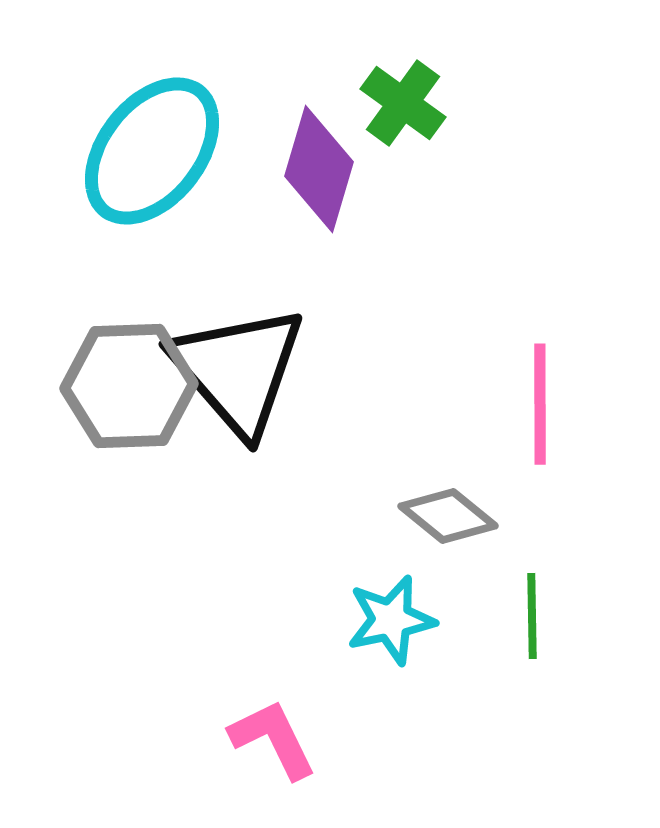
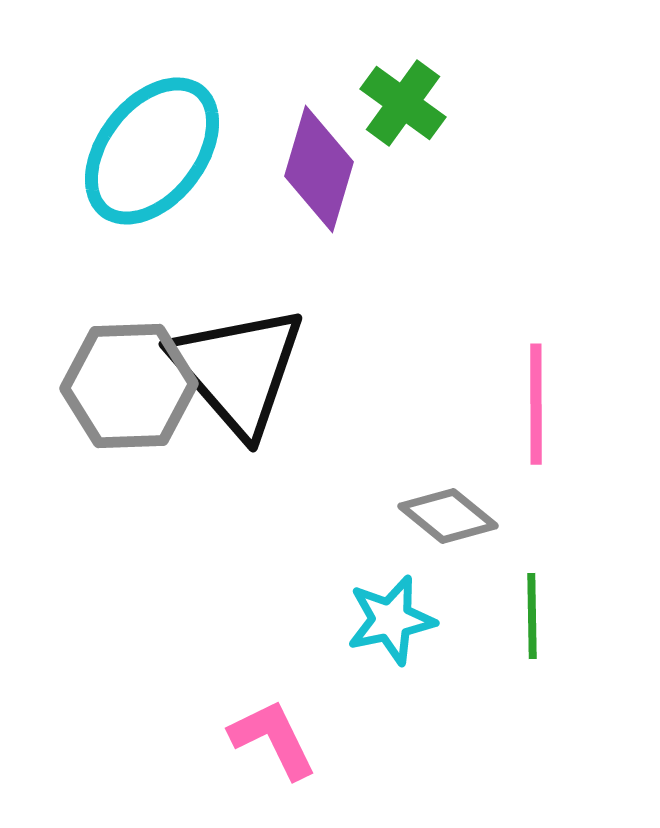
pink line: moved 4 px left
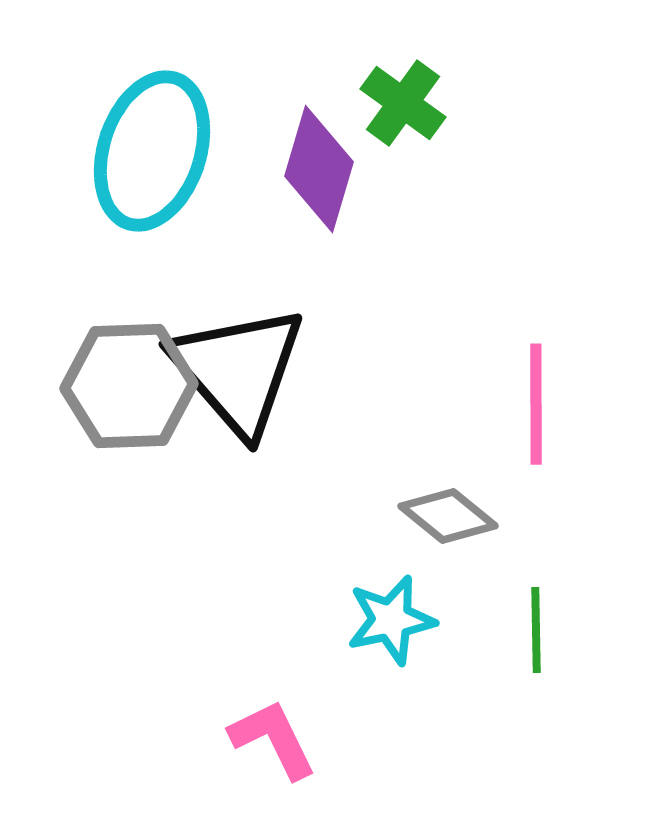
cyan ellipse: rotated 20 degrees counterclockwise
green line: moved 4 px right, 14 px down
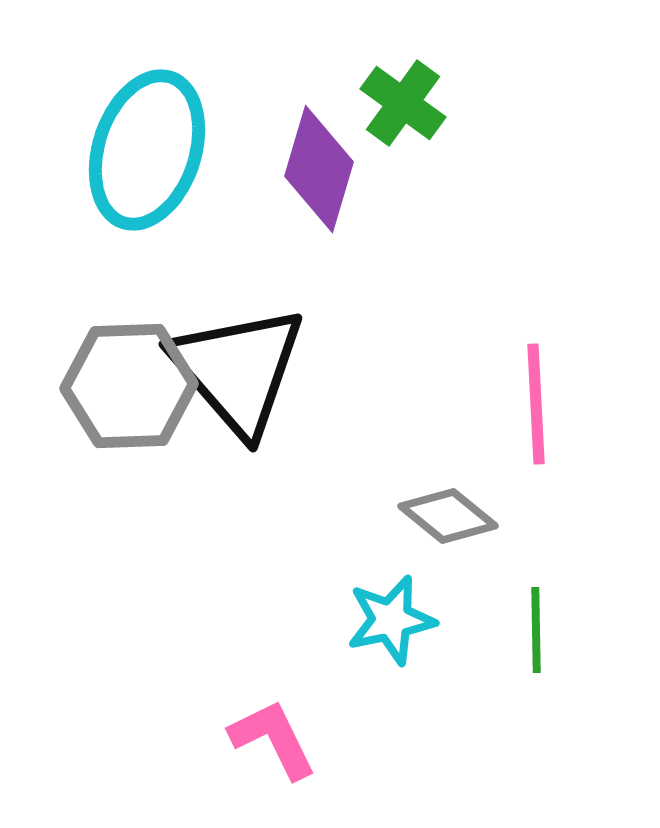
cyan ellipse: moved 5 px left, 1 px up
pink line: rotated 3 degrees counterclockwise
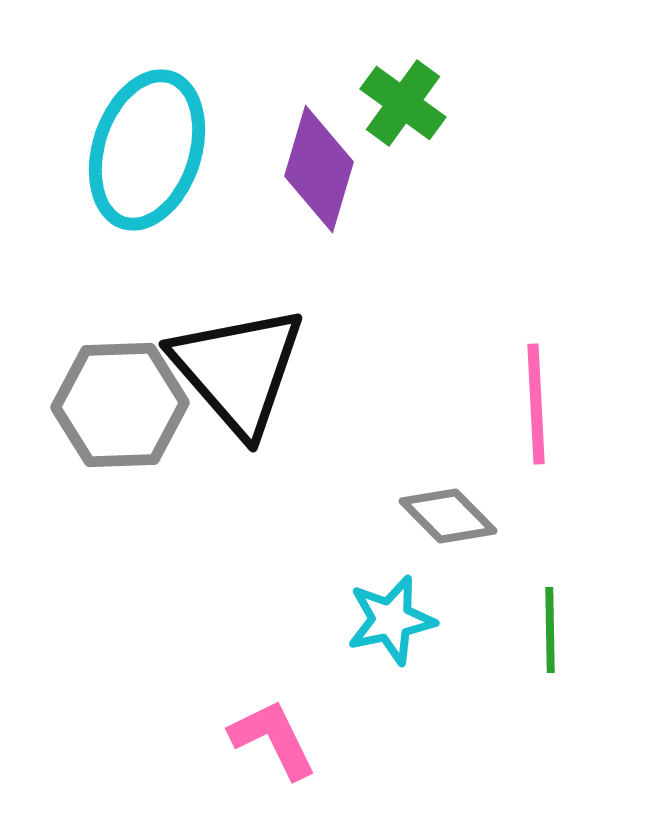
gray hexagon: moved 9 px left, 19 px down
gray diamond: rotated 6 degrees clockwise
green line: moved 14 px right
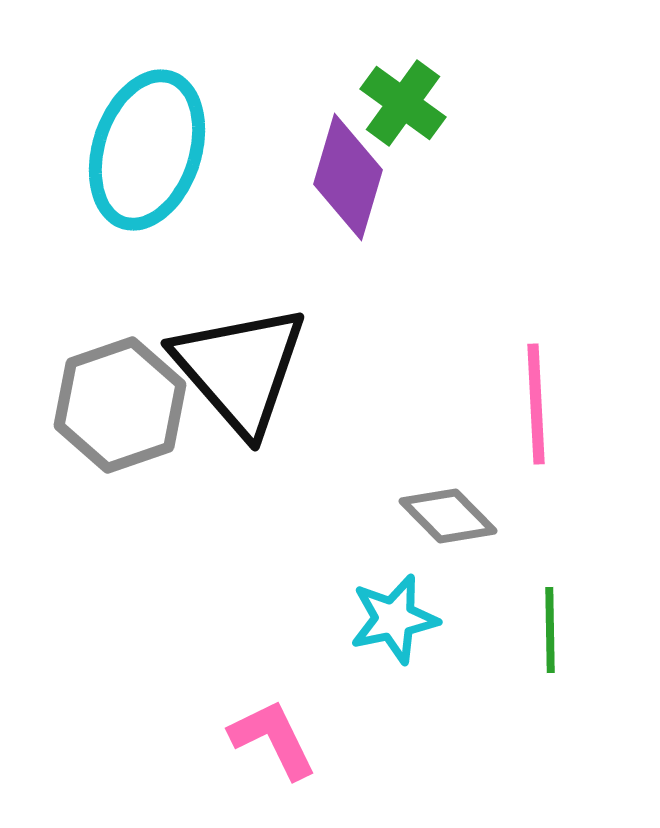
purple diamond: moved 29 px right, 8 px down
black triangle: moved 2 px right, 1 px up
gray hexagon: rotated 17 degrees counterclockwise
cyan star: moved 3 px right, 1 px up
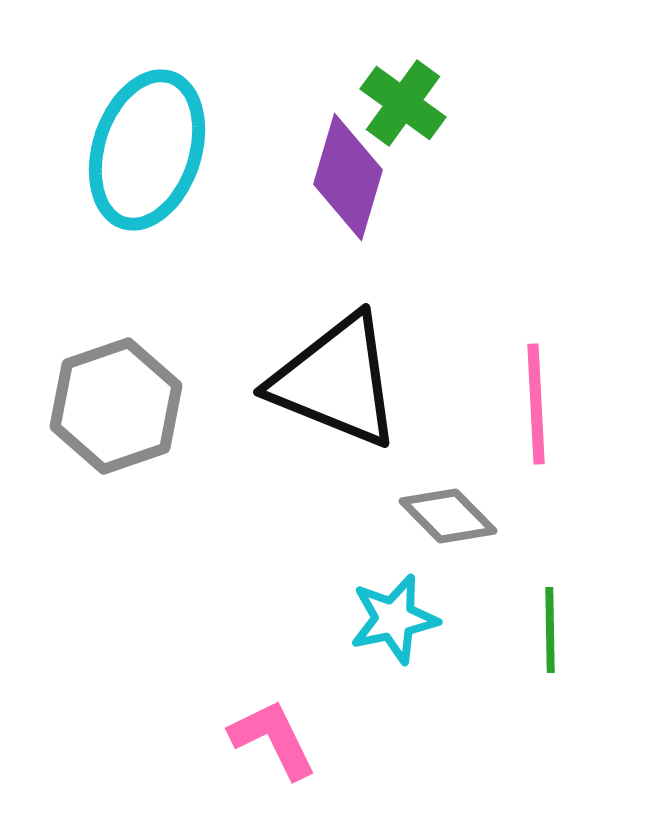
black triangle: moved 96 px right, 12 px down; rotated 27 degrees counterclockwise
gray hexagon: moved 4 px left, 1 px down
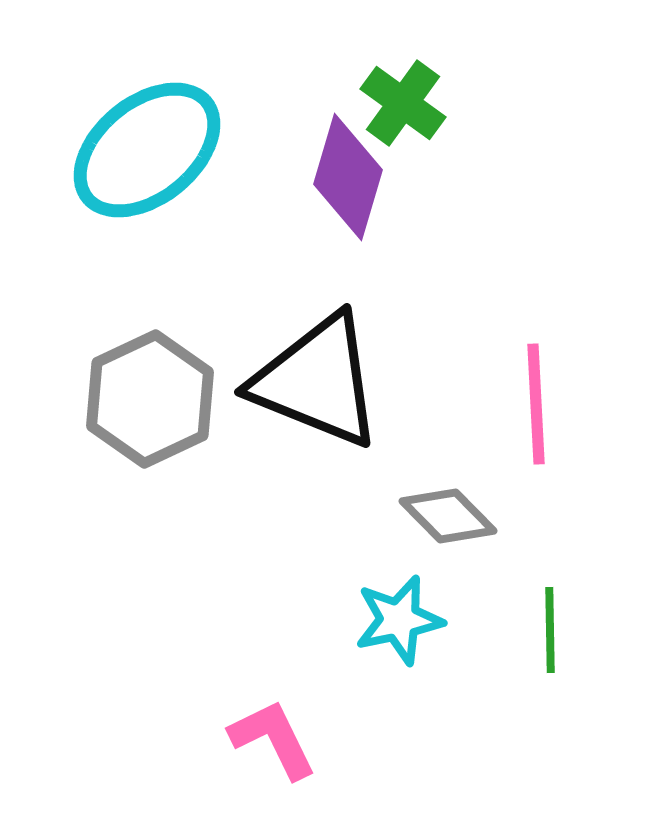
cyan ellipse: rotated 33 degrees clockwise
black triangle: moved 19 px left
gray hexagon: moved 34 px right, 7 px up; rotated 6 degrees counterclockwise
cyan star: moved 5 px right, 1 px down
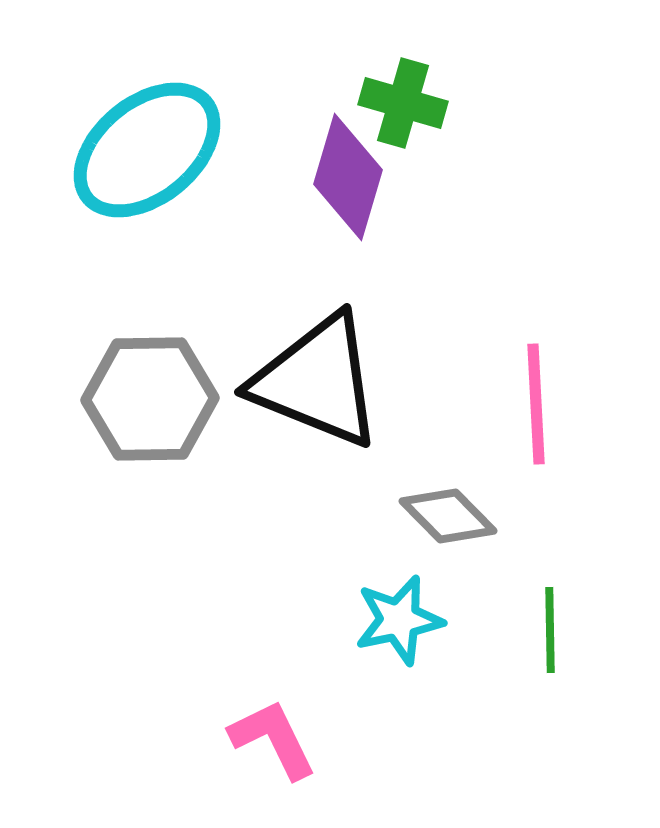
green cross: rotated 20 degrees counterclockwise
gray hexagon: rotated 24 degrees clockwise
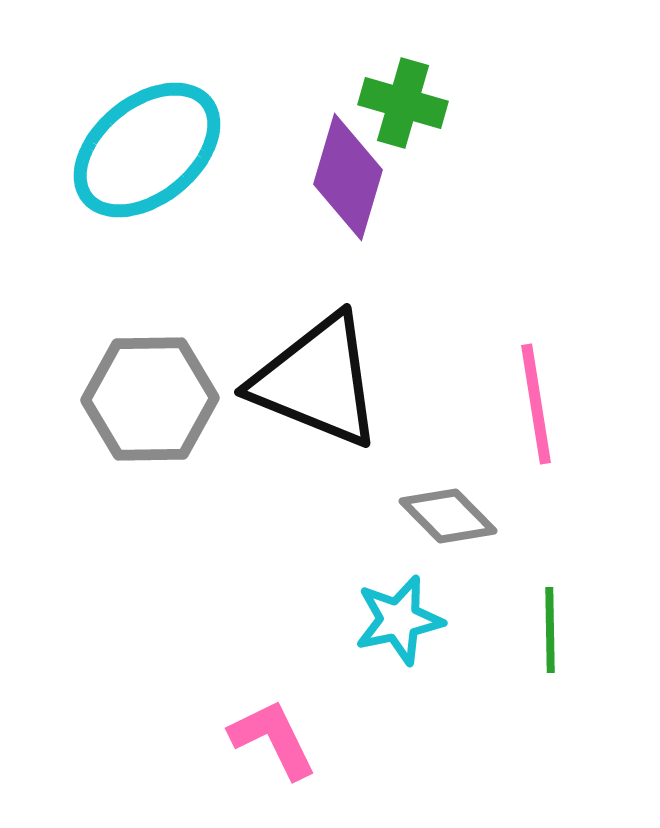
pink line: rotated 6 degrees counterclockwise
